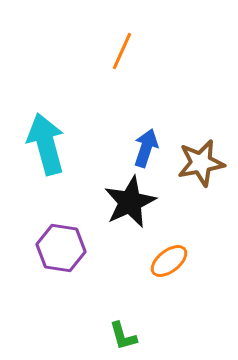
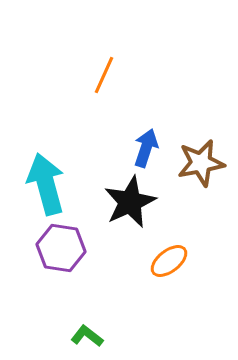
orange line: moved 18 px left, 24 px down
cyan arrow: moved 40 px down
green L-shape: moved 36 px left; rotated 144 degrees clockwise
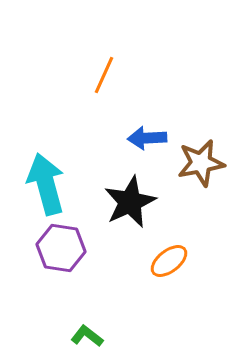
blue arrow: moved 1 px right, 10 px up; rotated 111 degrees counterclockwise
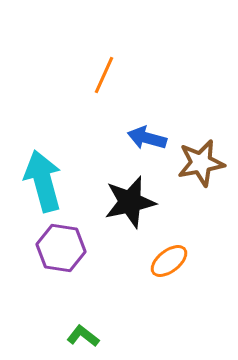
blue arrow: rotated 18 degrees clockwise
cyan arrow: moved 3 px left, 3 px up
black star: rotated 12 degrees clockwise
green L-shape: moved 4 px left
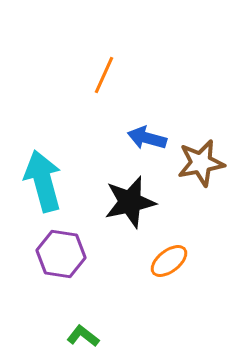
purple hexagon: moved 6 px down
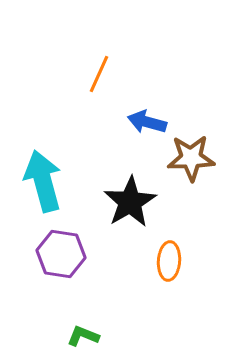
orange line: moved 5 px left, 1 px up
blue arrow: moved 16 px up
brown star: moved 10 px left, 5 px up; rotated 9 degrees clockwise
black star: rotated 18 degrees counterclockwise
orange ellipse: rotated 48 degrees counterclockwise
green L-shape: rotated 16 degrees counterclockwise
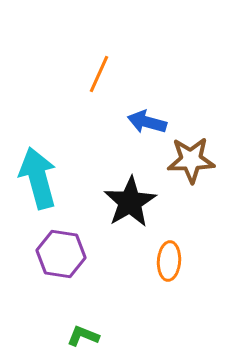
brown star: moved 2 px down
cyan arrow: moved 5 px left, 3 px up
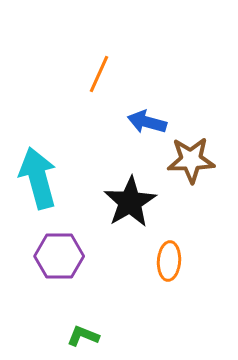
purple hexagon: moved 2 px left, 2 px down; rotated 9 degrees counterclockwise
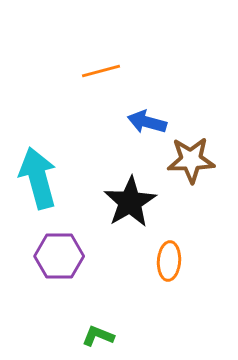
orange line: moved 2 px right, 3 px up; rotated 51 degrees clockwise
green L-shape: moved 15 px right
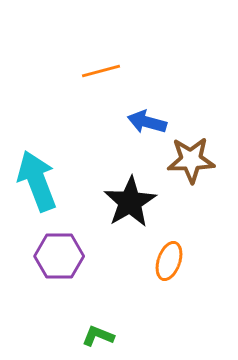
cyan arrow: moved 1 px left, 3 px down; rotated 6 degrees counterclockwise
orange ellipse: rotated 15 degrees clockwise
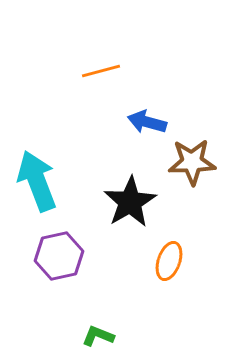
brown star: moved 1 px right, 2 px down
purple hexagon: rotated 12 degrees counterclockwise
